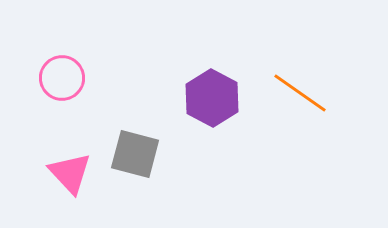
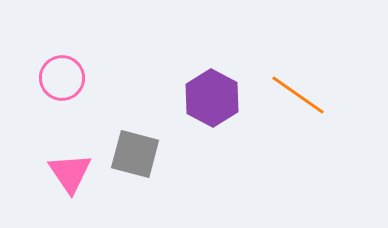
orange line: moved 2 px left, 2 px down
pink triangle: rotated 9 degrees clockwise
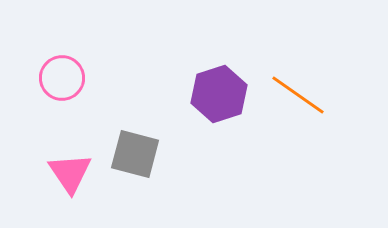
purple hexagon: moved 7 px right, 4 px up; rotated 14 degrees clockwise
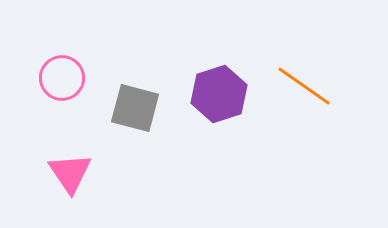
orange line: moved 6 px right, 9 px up
gray square: moved 46 px up
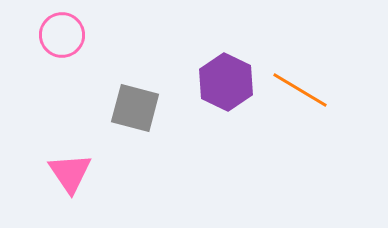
pink circle: moved 43 px up
orange line: moved 4 px left, 4 px down; rotated 4 degrees counterclockwise
purple hexagon: moved 7 px right, 12 px up; rotated 16 degrees counterclockwise
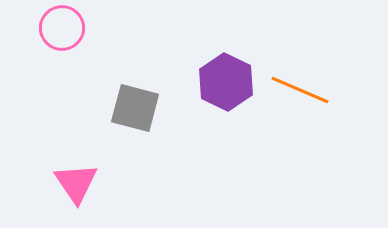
pink circle: moved 7 px up
orange line: rotated 8 degrees counterclockwise
pink triangle: moved 6 px right, 10 px down
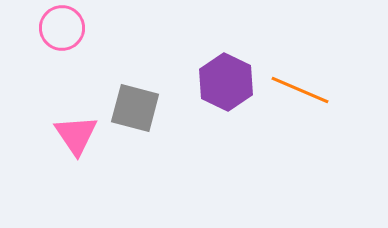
pink triangle: moved 48 px up
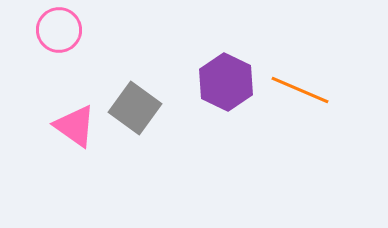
pink circle: moved 3 px left, 2 px down
gray square: rotated 21 degrees clockwise
pink triangle: moved 1 px left, 9 px up; rotated 21 degrees counterclockwise
